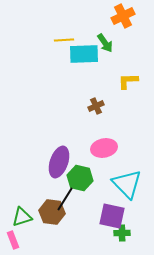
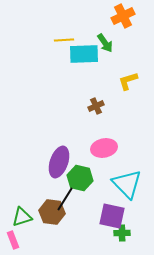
yellow L-shape: rotated 15 degrees counterclockwise
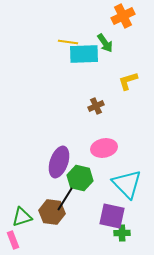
yellow line: moved 4 px right, 2 px down; rotated 12 degrees clockwise
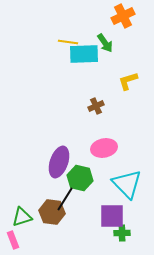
purple square: rotated 12 degrees counterclockwise
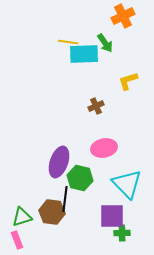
black line: rotated 25 degrees counterclockwise
pink rectangle: moved 4 px right
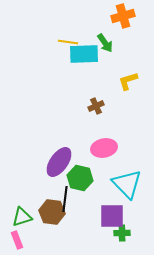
orange cross: rotated 10 degrees clockwise
purple ellipse: rotated 16 degrees clockwise
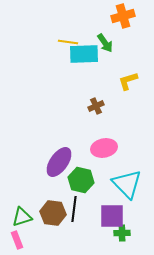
green hexagon: moved 1 px right, 2 px down
black line: moved 9 px right, 10 px down
brown hexagon: moved 1 px right, 1 px down
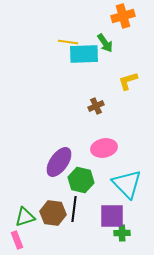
green triangle: moved 3 px right
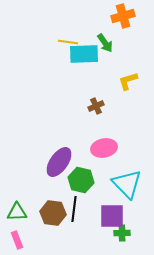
green triangle: moved 8 px left, 5 px up; rotated 15 degrees clockwise
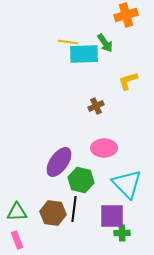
orange cross: moved 3 px right, 1 px up
pink ellipse: rotated 10 degrees clockwise
